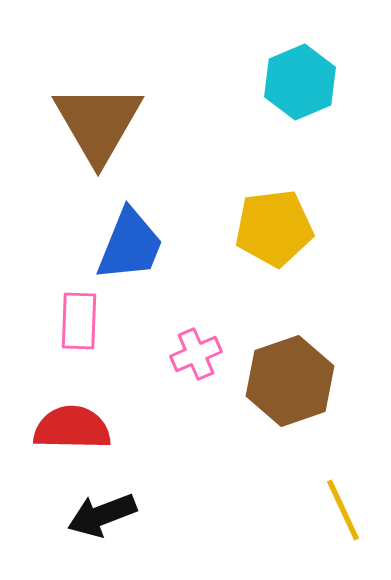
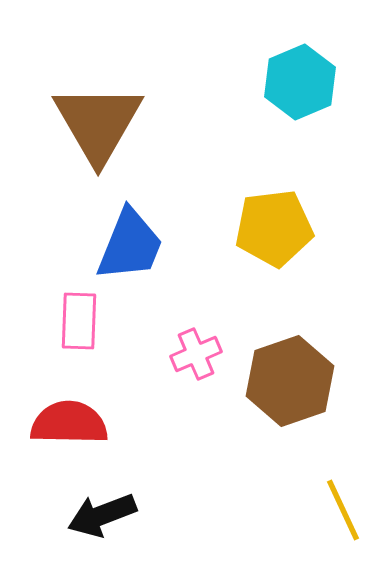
red semicircle: moved 3 px left, 5 px up
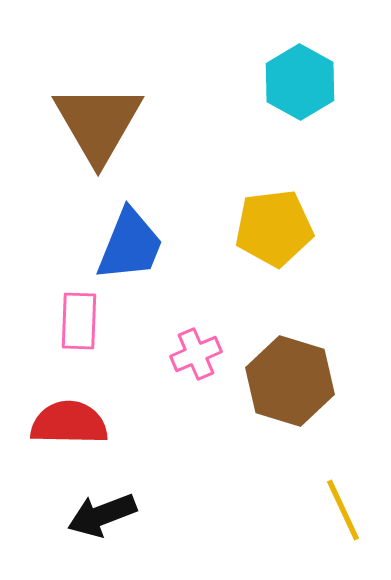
cyan hexagon: rotated 8 degrees counterclockwise
brown hexagon: rotated 24 degrees counterclockwise
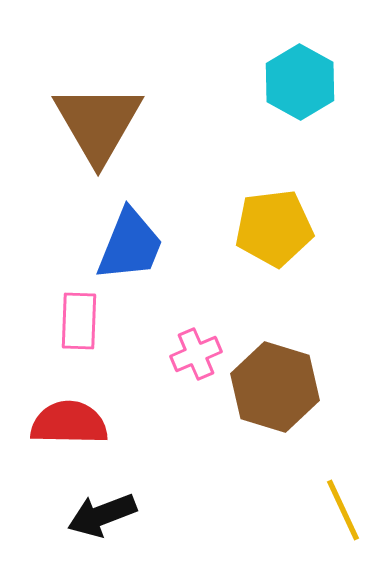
brown hexagon: moved 15 px left, 6 px down
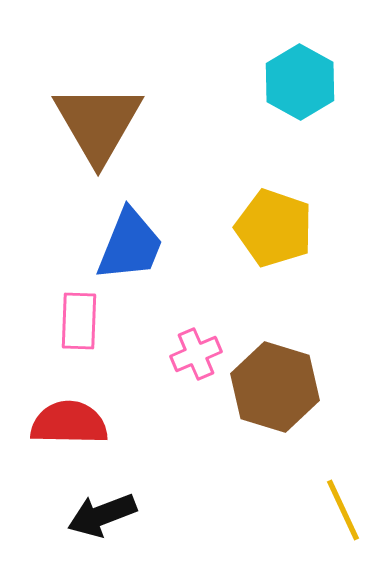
yellow pentagon: rotated 26 degrees clockwise
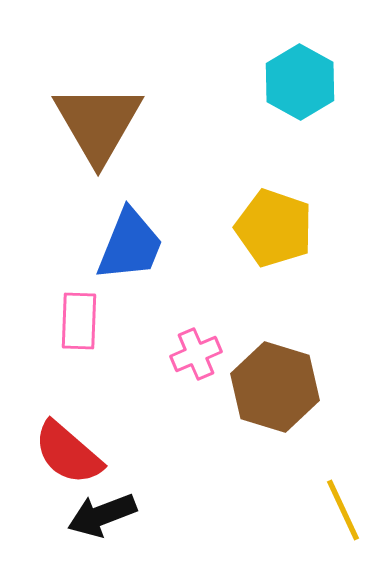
red semicircle: moved 1 px left, 30 px down; rotated 140 degrees counterclockwise
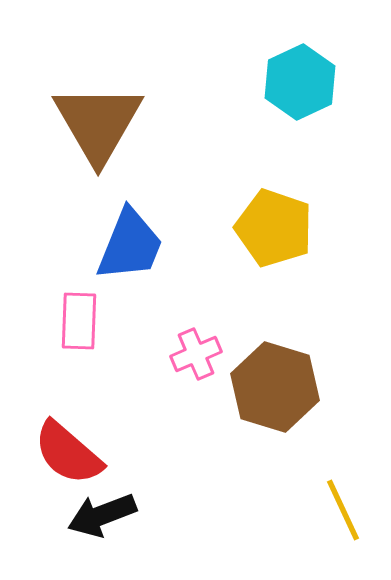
cyan hexagon: rotated 6 degrees clockwise
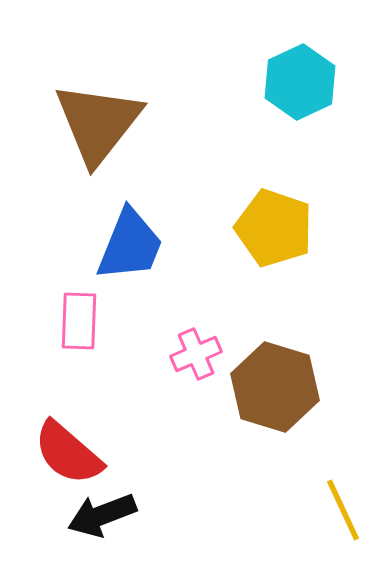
brown triangle: rotated 8 degrees clockwise
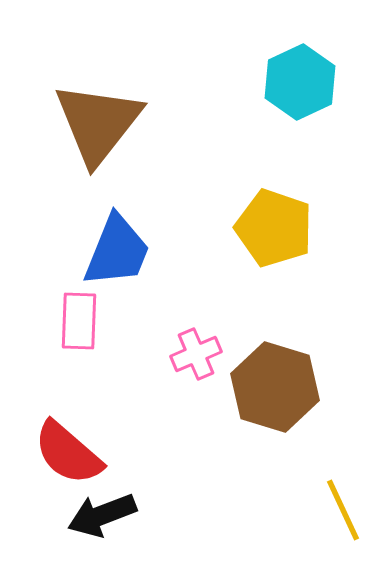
blue trapezoid: moved 13 px left, 6 px down
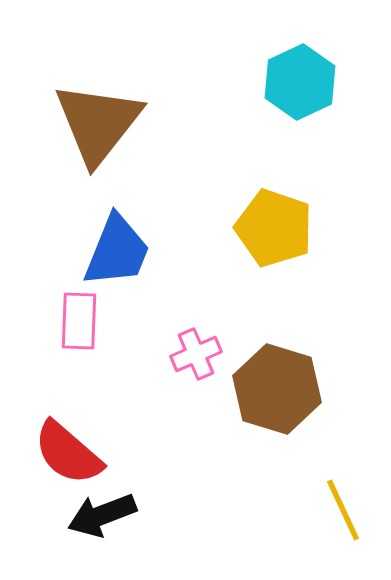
brown hexagon: moved 2 px right, 2 px down
